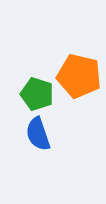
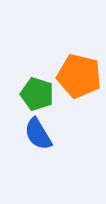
blue semicircle: rotated 12 degrees counterclockwise
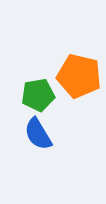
green pentagon: moved 1 px right, 1 px down; rotated 28 degrees counterclockwise
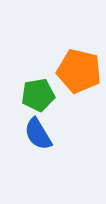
orange pentagon: moved 5 px up
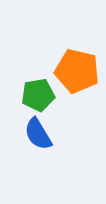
orange pentagon: moved 2 px left
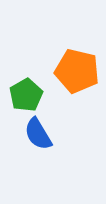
green pentagon: moved 12 px left; rotated 20 degrees counterclockwise
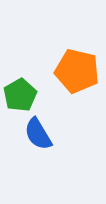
green pentagon: moved 6 px left
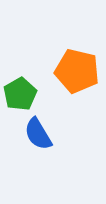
green pentagon: moved 1 px up
